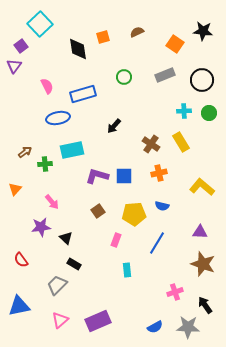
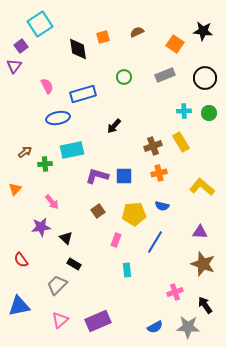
cyan square at (40, 24): rotated 10 degrees clockwise
black circle at (202, 80): moved 3 px right, 2 px up
brown cross at (151, 144): moved 2 px right, 2 px down; rotated 36 degrees clockwise
blue line at (157, 243): moved 2 px left, 1 px up
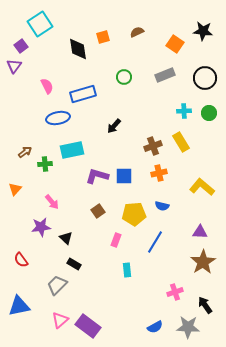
brown star at (203, 264): moved 2 px up; rotated 20 degrees clockwise
purple rectangle at (98, 321): moved 10 px left, 5 px down; rotated 60 degrees clockwise
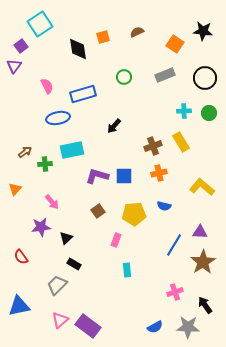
blue semicircle at (162, 206): moved 2 px right
black triangle at (66, 238): rotated 32 degrees clockwise
blue line at (155, 242): moved 19 px right, 3 px down
red semicircle at (21, 260): moved 3 px up
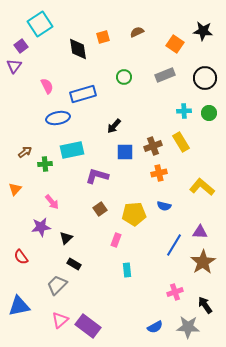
blue square at (124, 176): moved 1 px right, 24 px up
brown square at (98, 211): moved 2 px right, 2 px up
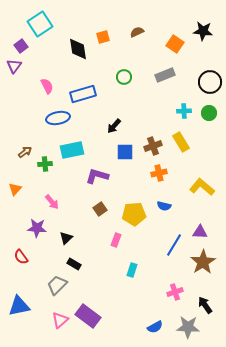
black circle at (205, 78): moved 5 px right, 4 px down
purple star at (41, 227): moved 4 px left, 1 px down; rotated 12 degrees clockwise
cyan rectangle at (127, 270): moved 5 px right; rotated 24 degrees clockwise
purple rectangle at (88, 326): moved 10 px up
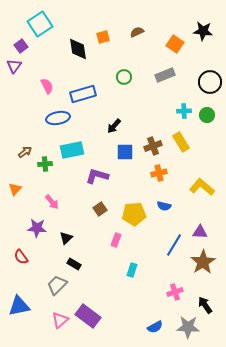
green circle at (209, 113): moved 2 px left, 2 px down
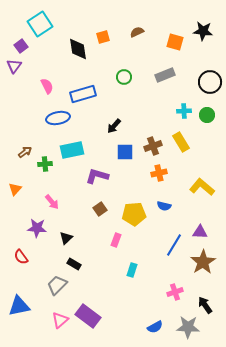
orange square at (175, 44): moved 2 px up; rotated 18 degrees counterclockwise
